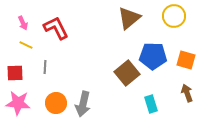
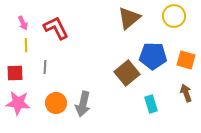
yellow line: rotated 64 degrees clockwise
brown arrow: moved 1 px left
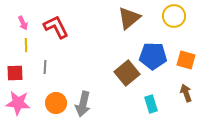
red L-shape: moved 1 px up
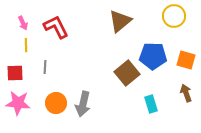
brown triangle: moved 9 px left, 3 px down
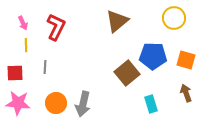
yellow circle: moved 2 px down
brown triangle: moved 3 px left
red L-shape: rotated 52 degrees clockwise
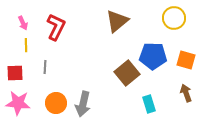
cyan rectangle: moved 2 px left
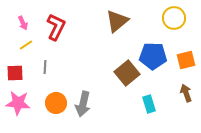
yellow line: rotated 56 degrees clockwise
orange square: rotated 30 degrees counterclockwise
